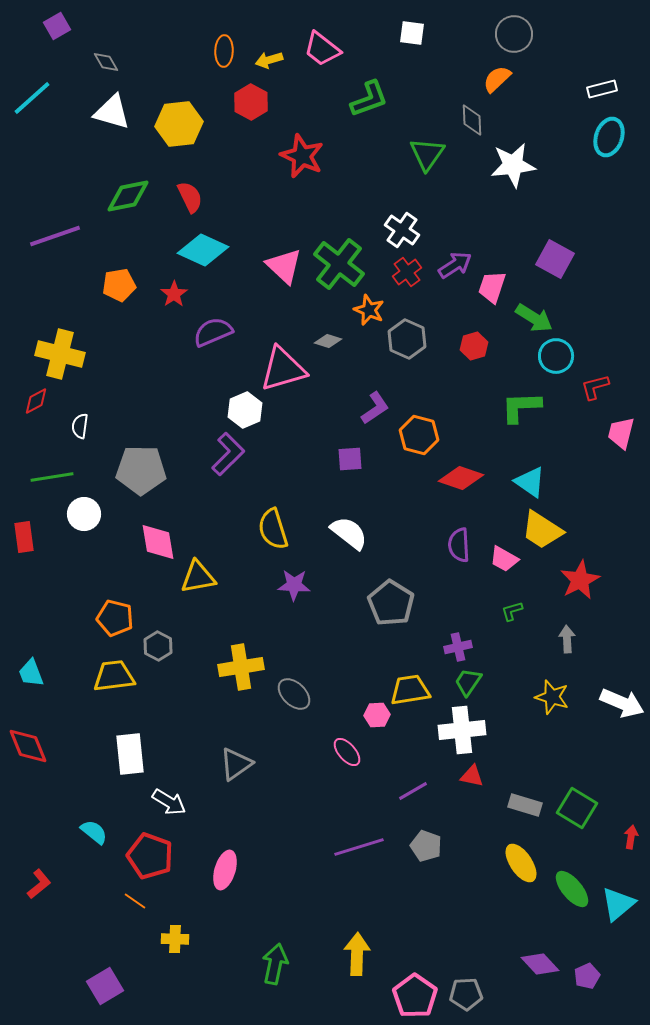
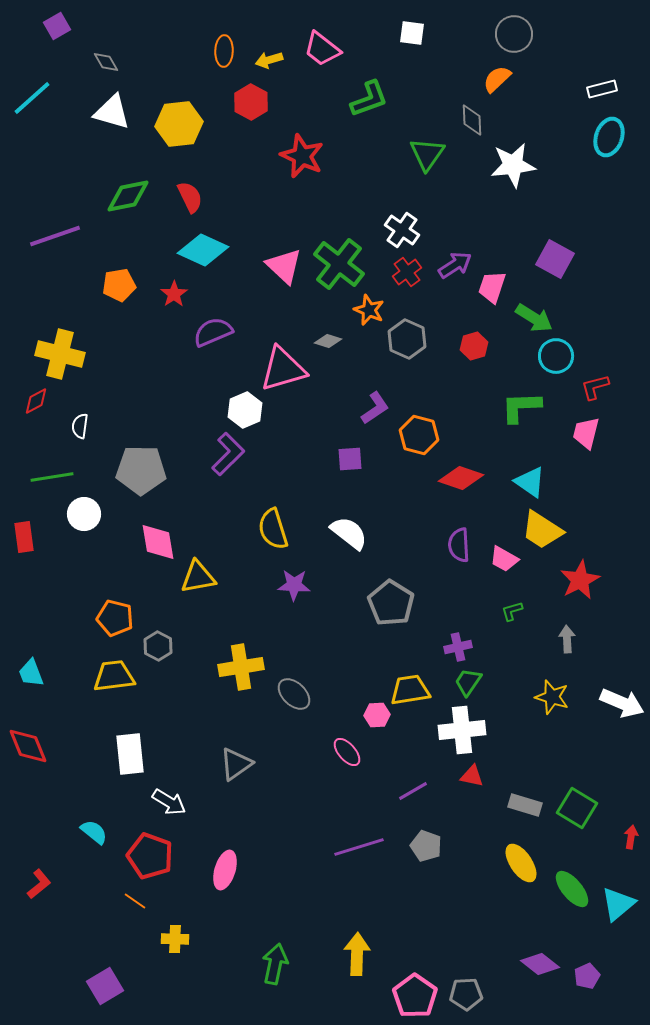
pink trapezoid at (621, 433): moved 35 px left
purple diamond at (540, 964): rotated 9 degrees counterclockwise
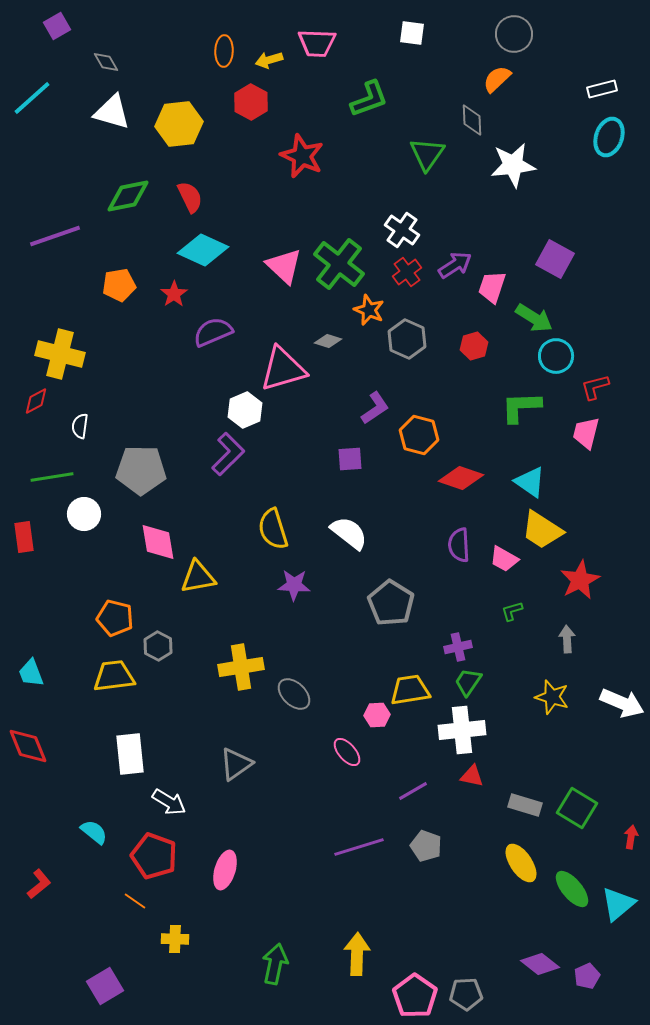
pink trapezoid at (322, 49): moved 5 px left, 6 px up; rotated 36 degrees counterclockwise
red pentagon at (150, 856): moved 4 px right
